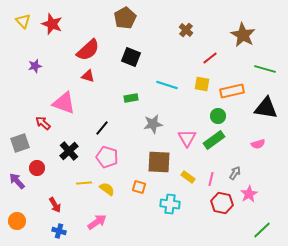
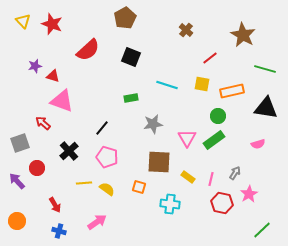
red triangle at (88, 76): moved 35 px left
pink triangle at (64, 103): moved 2 px left, 2 px up
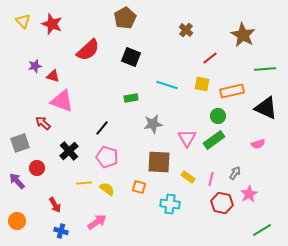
green line at (265, 69): rotated 20 degrees counterclockwise
black triangle at (266, 108): rotated 15 degrees clockwise
green line at (262, 230): rotated 12 degrees clockwise
blue cross at (59, 231): moved 2 px right
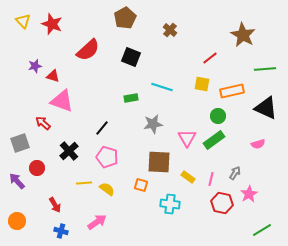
brown cross at (186, 30): moved 16 px left
cyan line at (167, 85): moved 5 px left, 2 px down
orange square at (139, 187): moved 2 px right, 2 px up
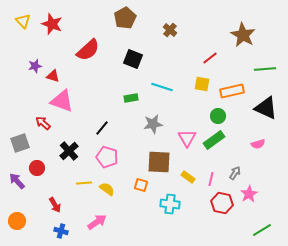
black square at (131, 57): moved 2 px right, 2 px down
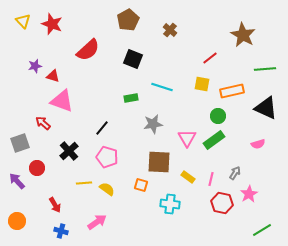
brown pentagon at (125, 18): moved 3 px right, 2 px down
